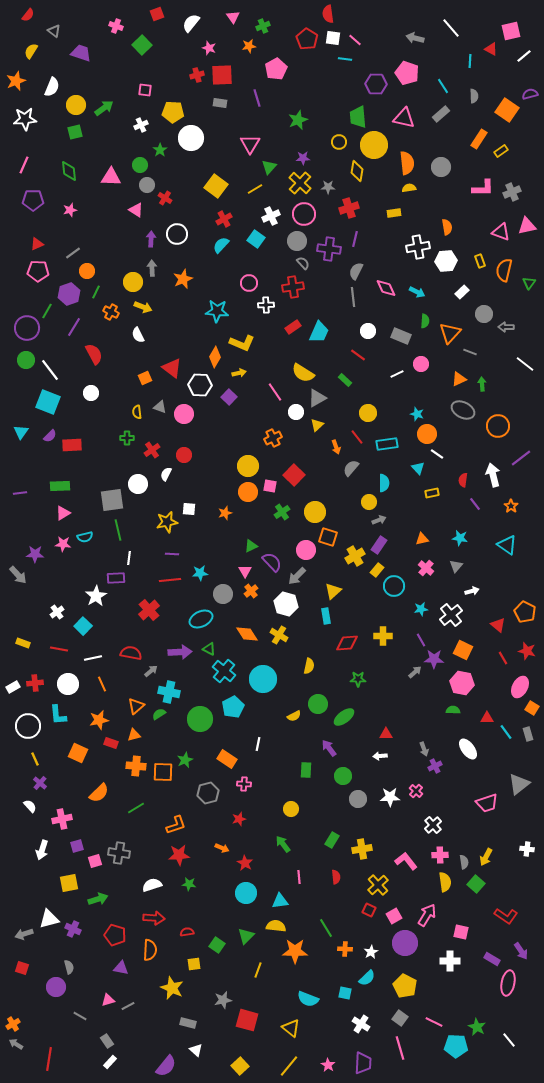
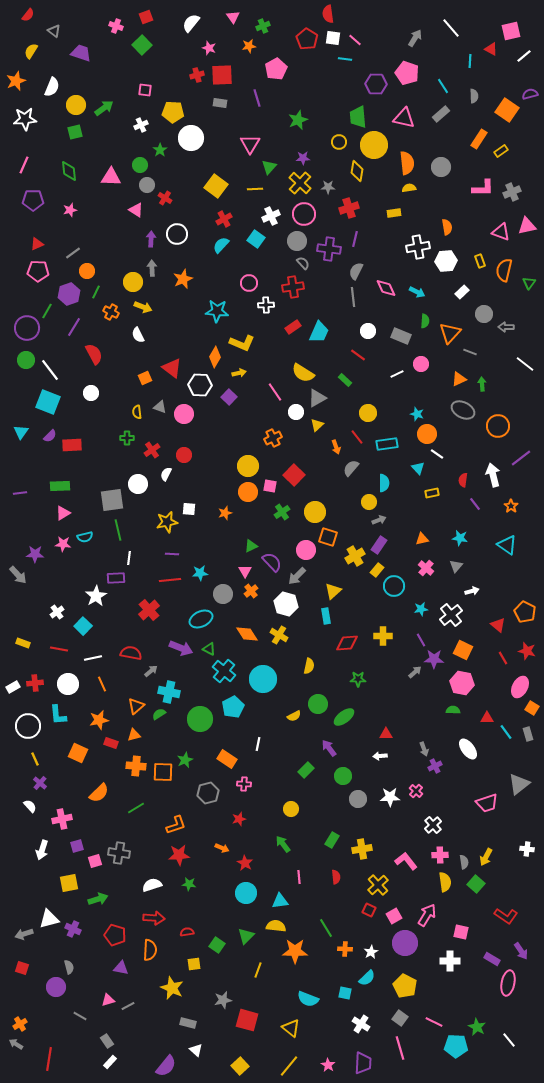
red square at (157, 14): moved 11 px left, 3 px down
gray arrow at (415, 38): rotated 108 degrees clockwise
yellow line at (255, 189): rotated 28 degrees clockwise
purple arrow at (180, 652): moved 1 px right, 4 px up; rotated 25 degrees clockwise
green rectangle at (306, 770): rotated 42 degrees clockwise
orange cross at (13, 1024): moved 7 px right
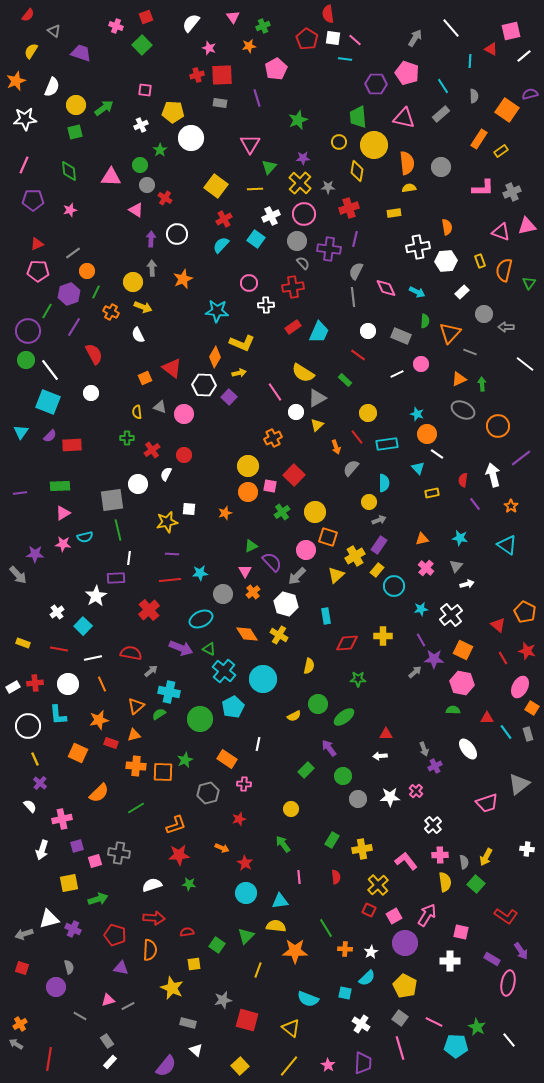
purple circle at (27, 328): moved 1 px right, 3 px down
white hexagon at (200, 385): moved 4 px right
orange cross at (251, 591): moved 2 px right, 1 px down
yellow triangle at (333, 591): moved 3 px right, 16 px up
white arrow at (472, 591): moved 5 px left, 7 px up
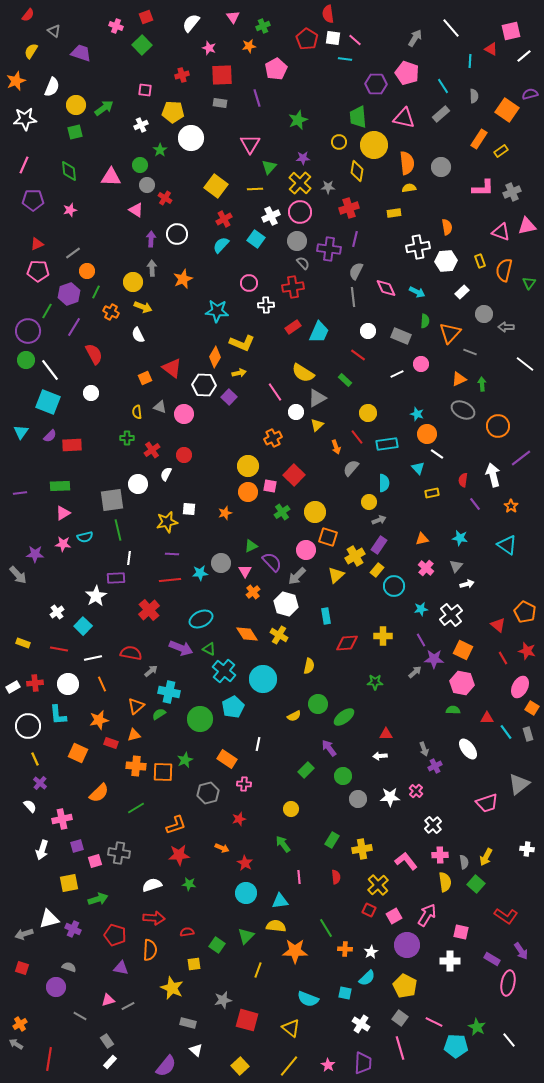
red cross at (197, 75): moved 15 px left
pink circle at (304, 214): moved 4 px left, 2 px up
gray circle at (223, 594): moved 2 px left, 31 px up
green star at (358, 679): moved 17 px right, 3 px down
purple circle at (405, 943): moved 2 px right, 2 px down
gray semicircle at (69, 967): rotated 56 degrees counterclockwise
